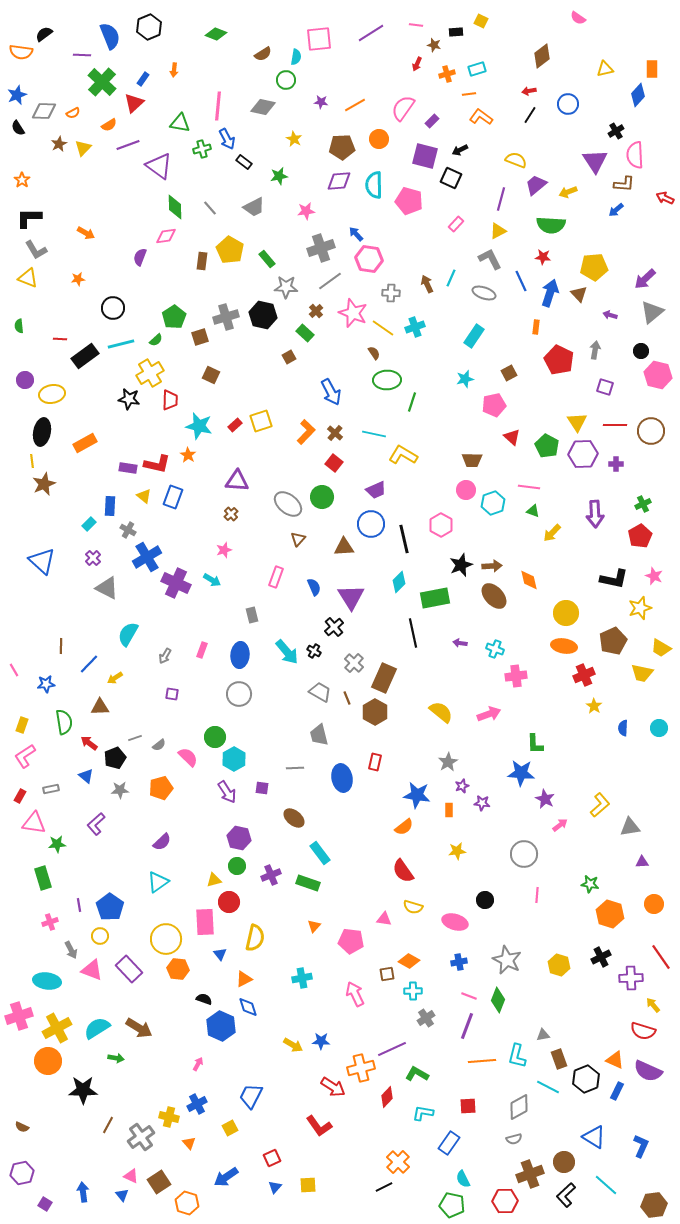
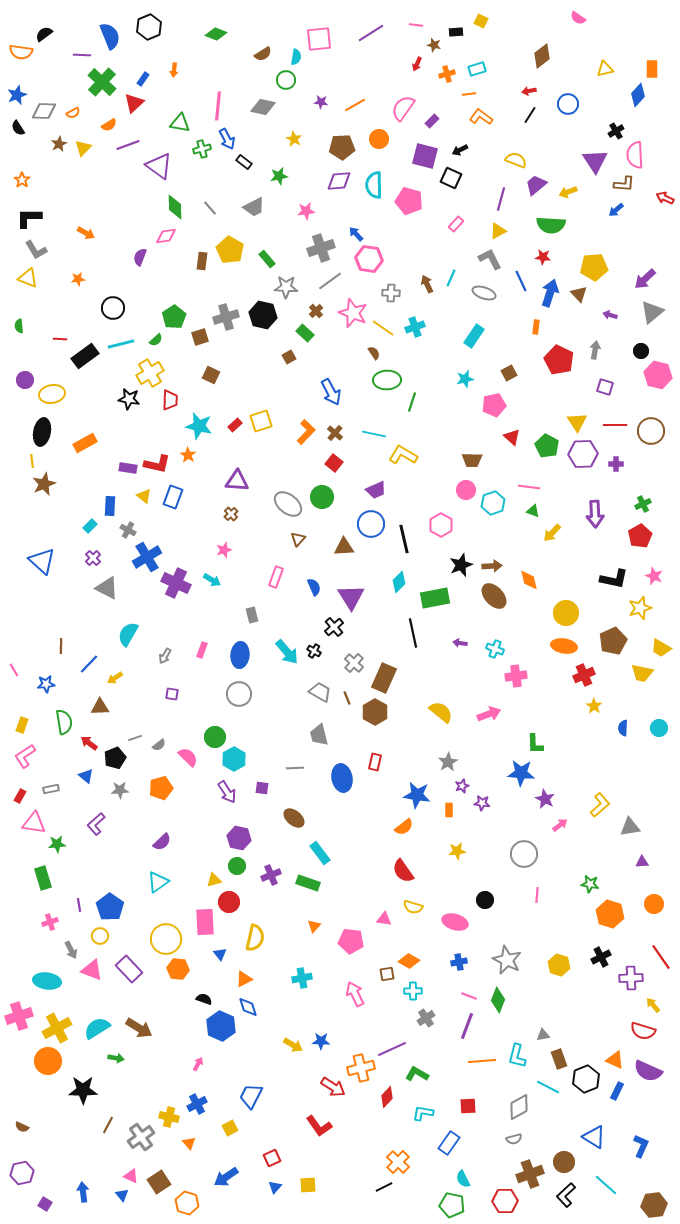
cyan rectangle at (89, 524): moved 1 px right, 2 px down
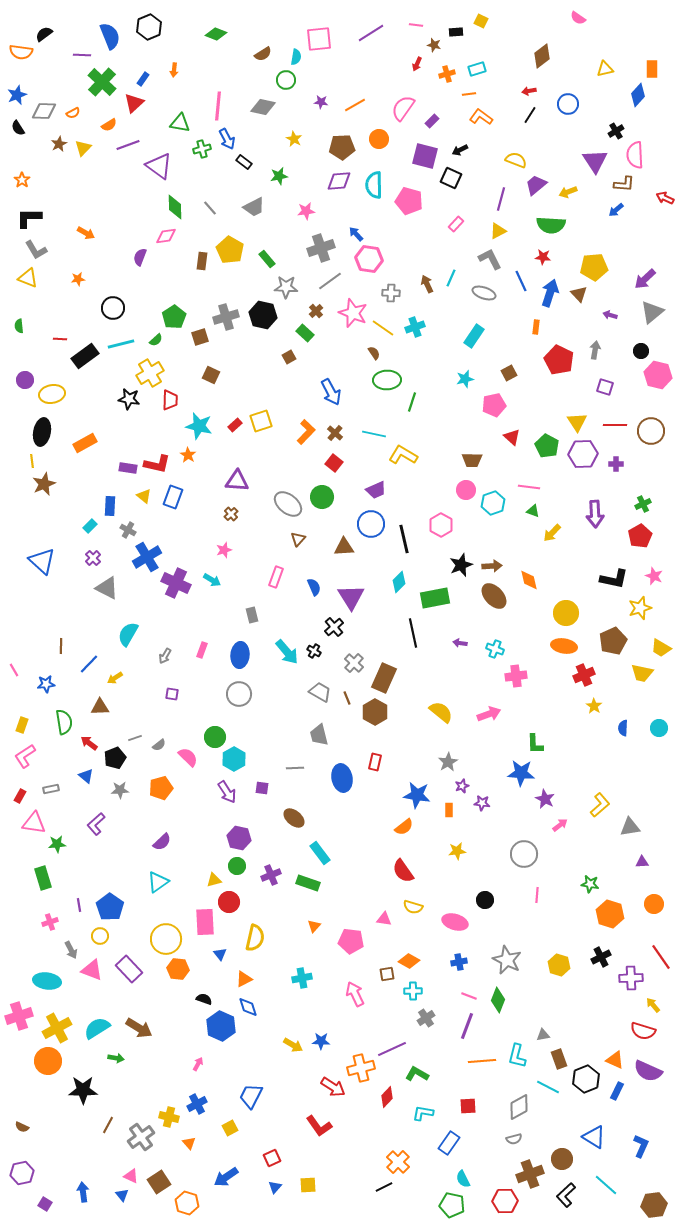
brown circle at (564, 1162): moved 2 px left, 3 px up
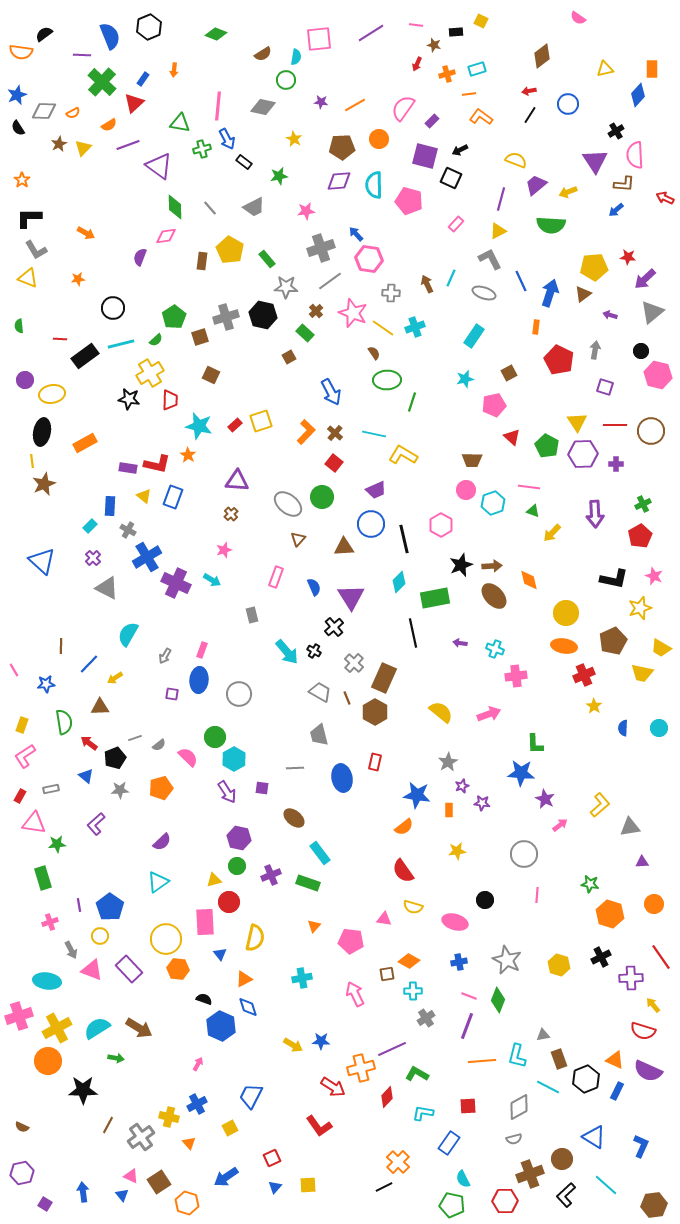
red star at (543, 257): moved 85 px right
brown triangle at (579, 294): moved 4 px right; rotated 36 degrees clockwise
blue ellipse at (240, 655): moved 41 px left, 25 px down
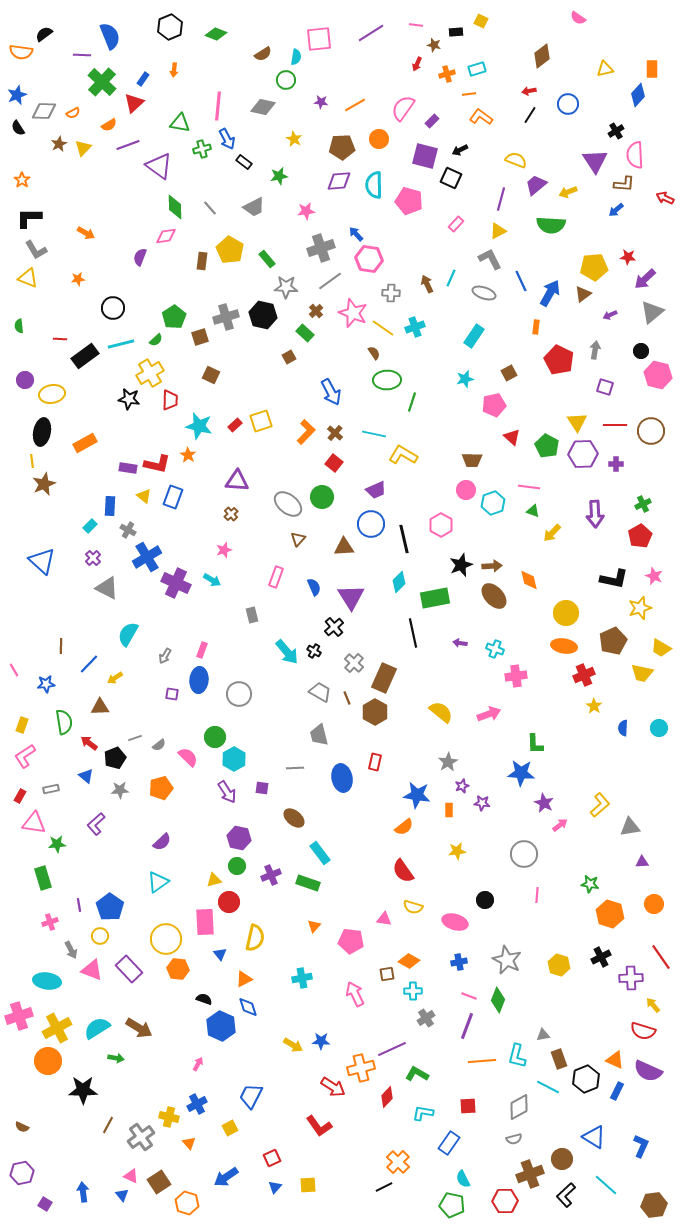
black hexagon at (149, 27): moved 21 px right
blue arrow at (550, 293): rotated 12 degrees clockwise
purple arrow at (610, 315): rotated 40 degrees counterclockwise
purple star at (545, 799): moved 1 px left, 4 px down
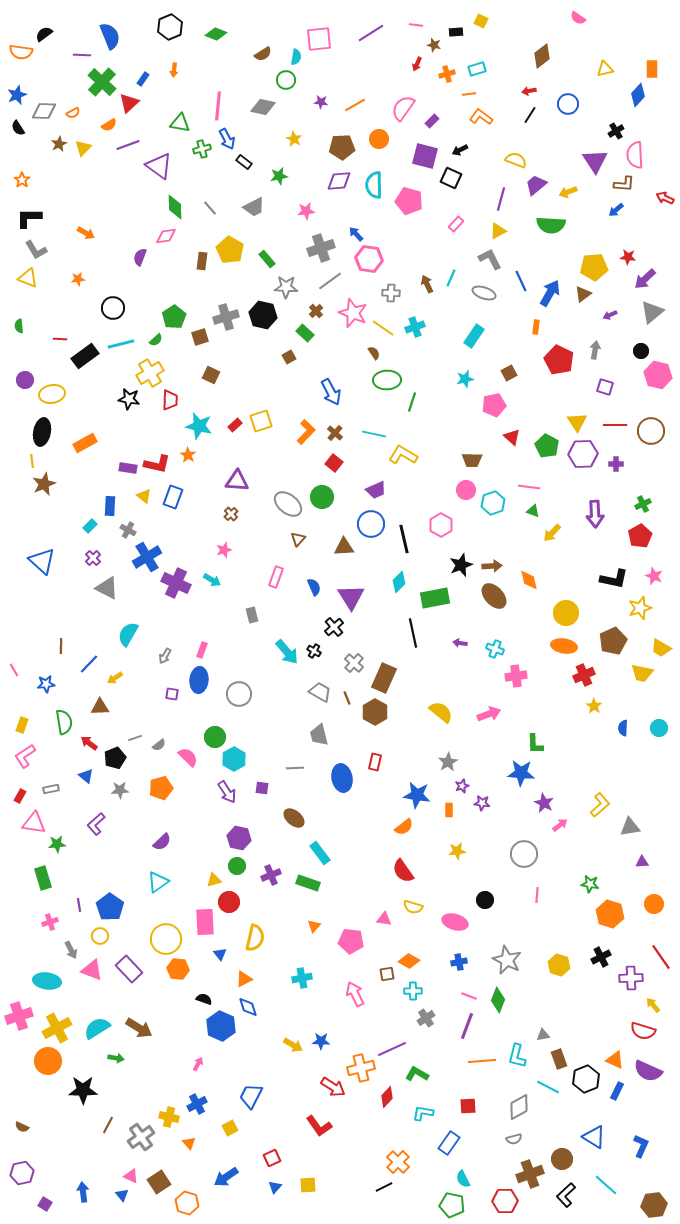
red triangle at (134, 103): moved 5 px left
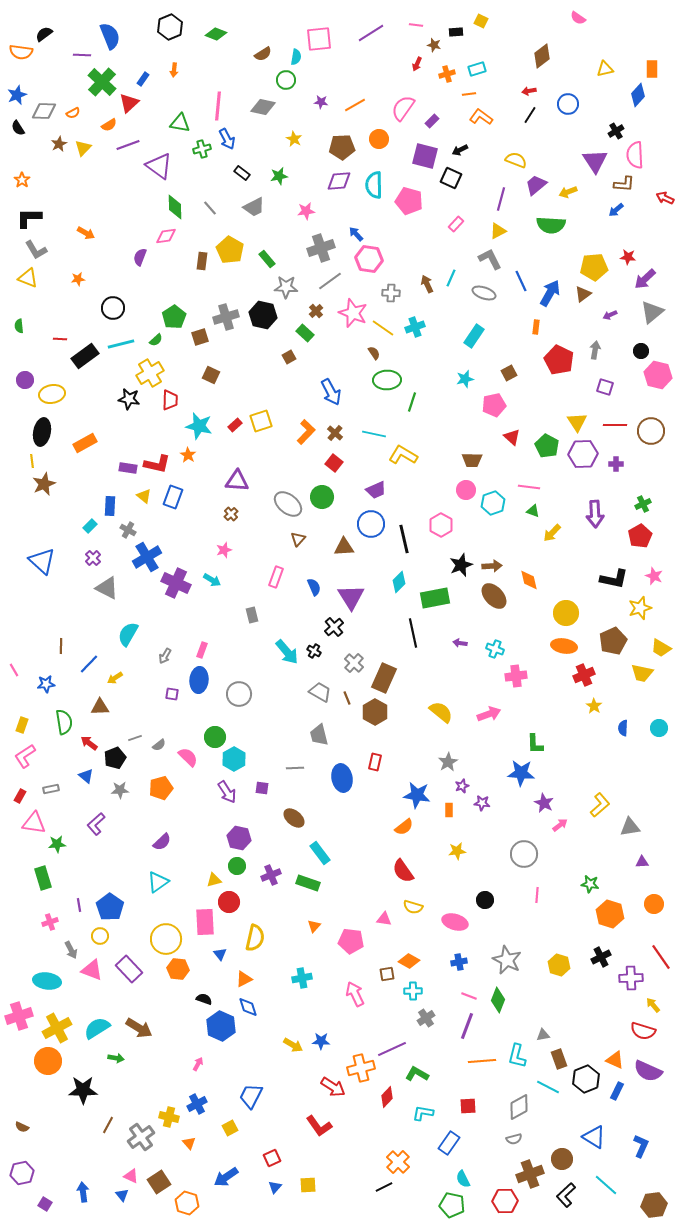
black rectangle at (244, 162): moved 2 px left, 11 px down
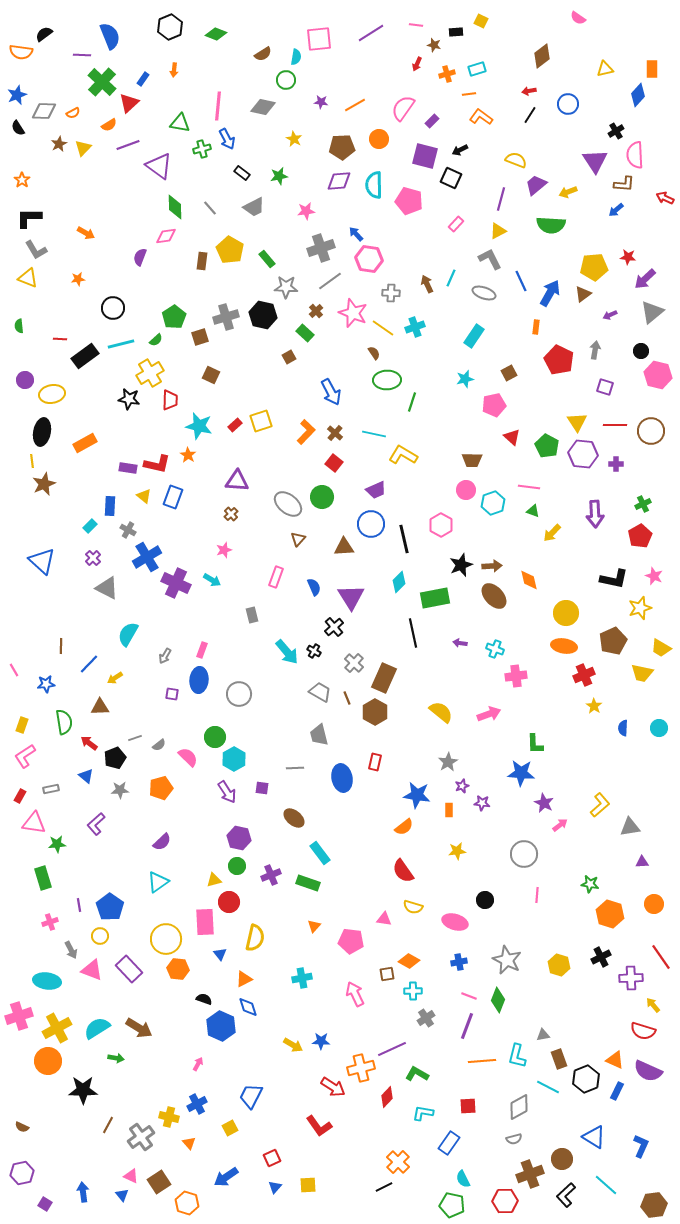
purple hexagon at (583, 454): rotated 8 degrees clockwise
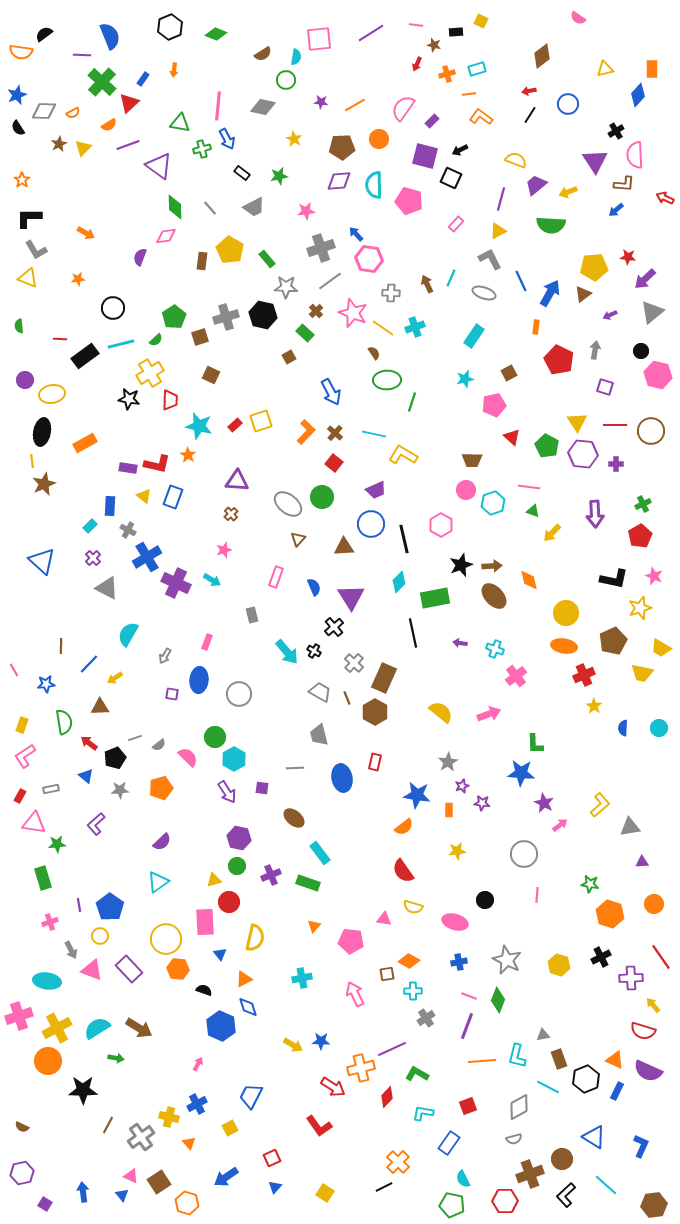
pink rectangle at (202, 650): moved 5 px right, 8 px up
pink cross at (516, 676): rotated 30 degrees counterclockwise
black semicircle at (204, 999): moved 9 px up
red square at (468, 1106): rotated 18 degrees counterclockwise
yellow square at (308, 1185): moved 17 px right, 8 px down; rotated 36 degrees clockwise
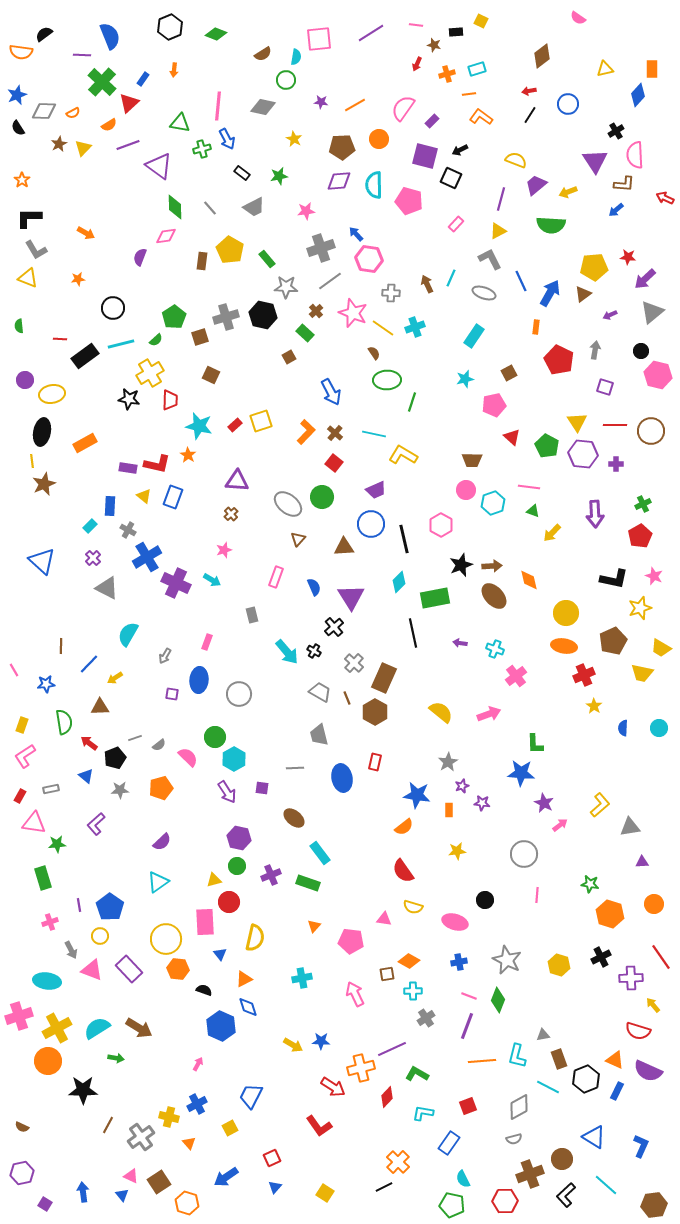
red semicircle at (643, 1031): moved 5 px left
